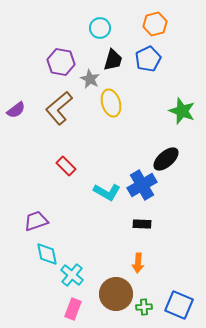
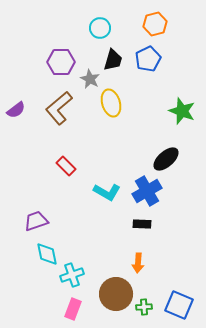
purple hexagon: rotated 12 degrees counterclockwise
blue cross: moved 5 px right, 6 px down
cyan cross: rotated 30 degrees clockwise
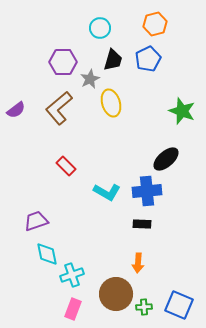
purple hexagon: moved 2 px right
gray star: rotated 18 degrees clockwise
blue cross: rotated 24 degrees clockwise
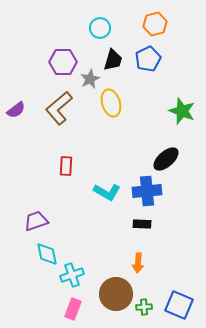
red rectangle: rotated 48 degrees clockwise
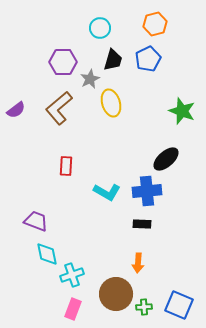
purple trapezoid: rotated 40 degrees clockwise
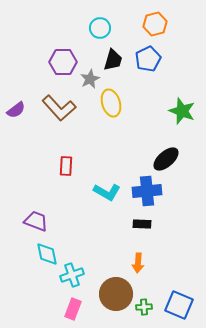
brown L-shape: rotated 92 degrees counterclockwise
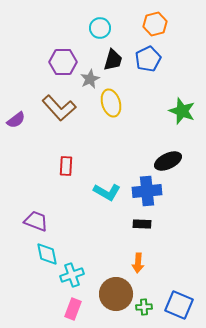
purple semicircle: moved 10 px down
black ellipse: moved 2 px right, 2 px down; rotated 16 degrees clockwise
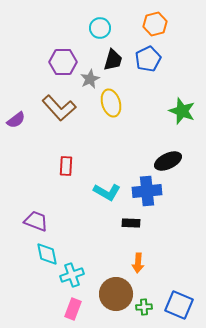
black rectangle: moved 11 px left, 1 px up
